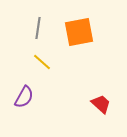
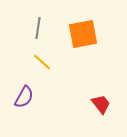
orange square: moved 4 px right, 2 px down
red trapezoid: rotated 10 degrees clockwise
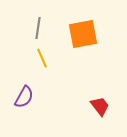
yellow line: moved 4 px up; rotated 24 degrees clockwise
red trapezoid: moved 1 px left, 2 px down
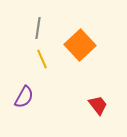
orange square: moved 3 px left, 11 px down; rotated 32 degrees counterclockwise
yellow line: moved 1 px down
red trapezoid: moved 2 px left, 1 px up
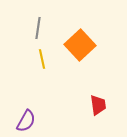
yellow line: rotated 12 degrees clockwise
purple semicircle: moved 2 px right, 24 px down
red trapezoid: rotated 30 degrees clockwise
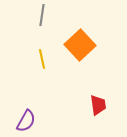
gray line: moved 4 px right, 13 px up
